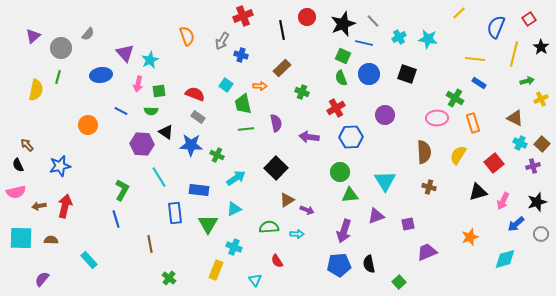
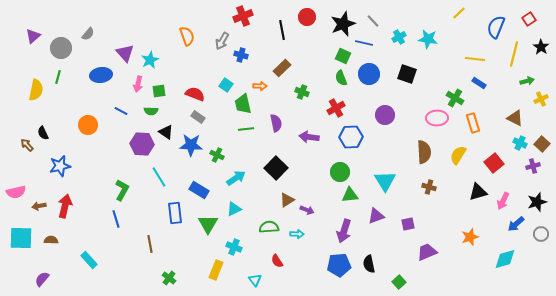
black semicircle at (18, 165): moved 25 px right, 32 px up
blue rectangle at (199, 190): rotated 24 degrees clockwise
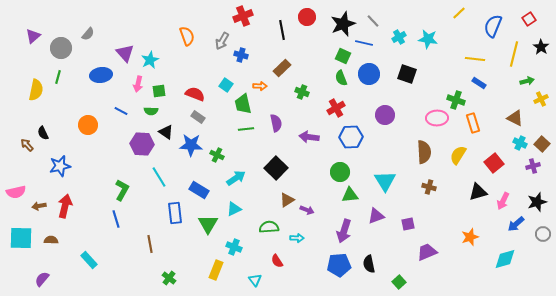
blue semicircle at (496, 27): moved 3 px left, 1 px up
green cross at (455, 98): moved 1 px right, 2 px down; rotated 12 degrees counterclockwise
cyan arrow at (297, 234): moved 4 px down
gray circle at (541, 234): moved 2 px right
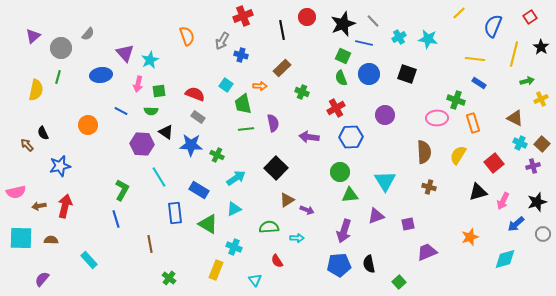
red square at (529, 19): moved 1 px right, 2 px up
purple semicircle at (276, 123): moved 3 px left
green triangle at (208, 224): rotated 30 degrees counterclockwise
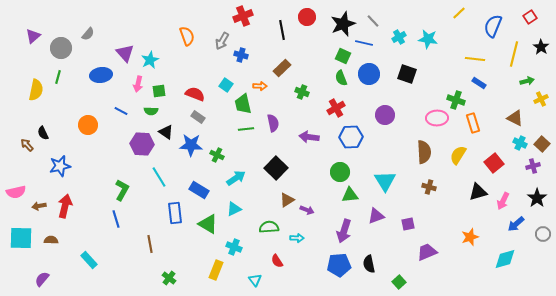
black star at (537, 202): moved 4 px up; rotated 18 degrees counterclockwise
